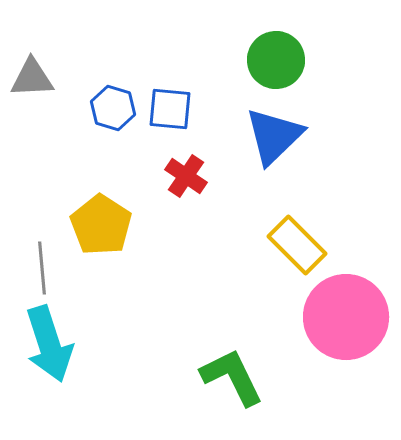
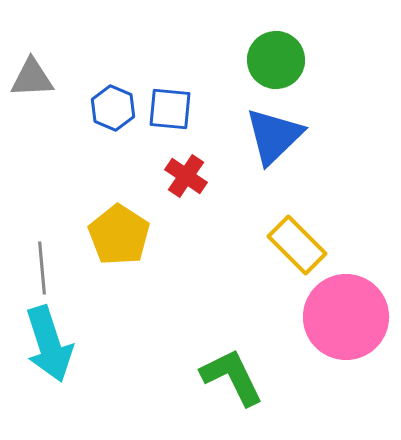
blue hexagon: rotated 6 degrees clockwise
yellow pentagon: moved 18 px right, 10 px down
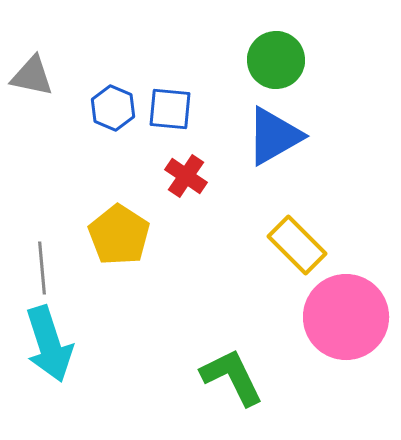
gray triangle: moved 2 px up; rotated 15 degrees clockwise
blue triangle: rotated 14 degrees clockwise
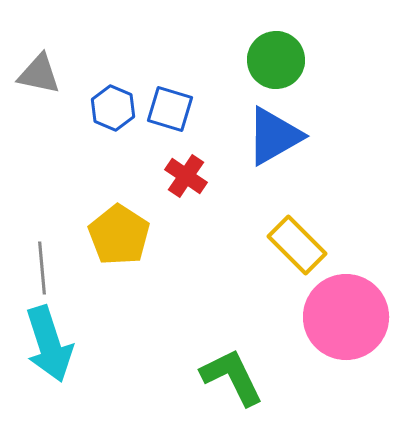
gray triangle: moved 7 px right, 2 px up
blue square: rotated 12 degrees clockwise
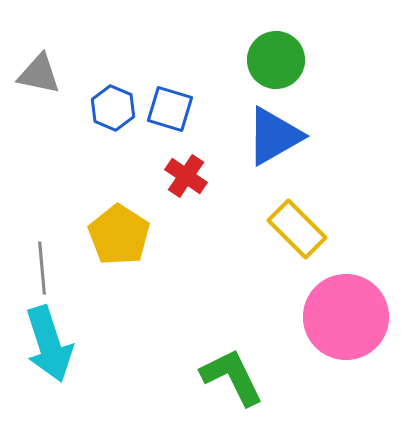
yellow rectangle: moved 16 px up
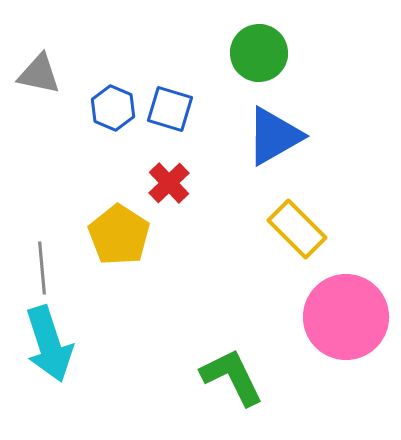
green circle: moved 17 px left, 7 px up
red cross: moved 17 px left, 7 px down; rotated 12 degrees clockwise
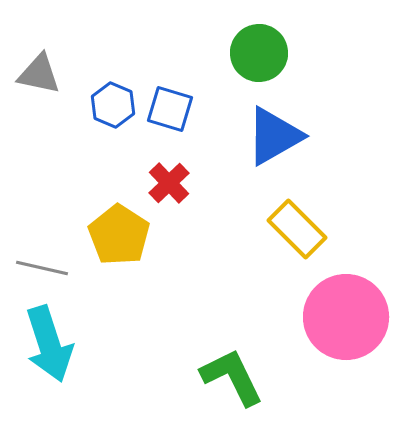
blue hexagon: moved 3 px up
gray line: rotated 72 degrees counterclockwise
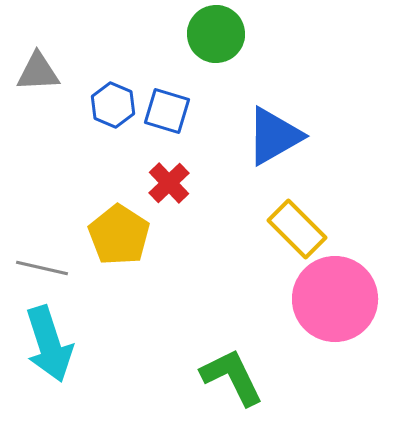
green circle: moved 43 px left, 19 px up
gray triangle: moved 1 px left, 2 px up; rotated 15 degrees counterclockwise
blue square: moved 3 px left, 2 px down
pink circle: moved 11 px left, 18 px up
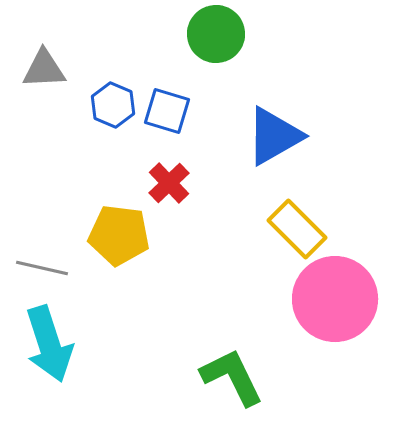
gray triangle: moved 6 px right, 3 px up
yellow pentagon: rotated 26 degrees counterclockwise
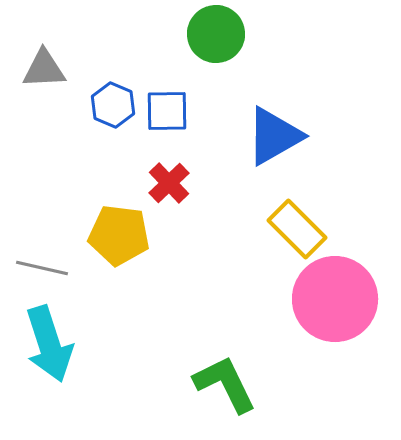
blue square: rotated 18 degrees counterclockwise
green L-shape: moved 7 px left, 7 px down
